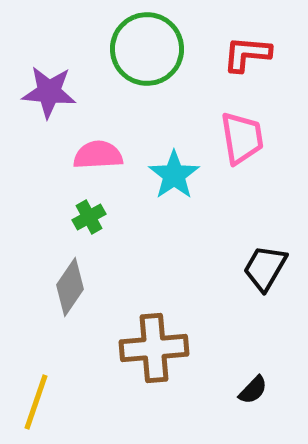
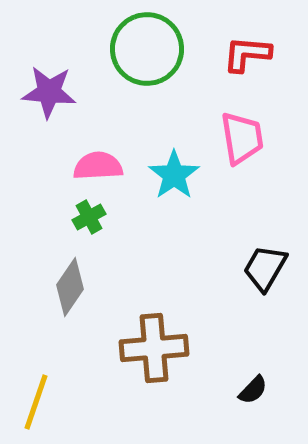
pink semicircle: moved 11 px down
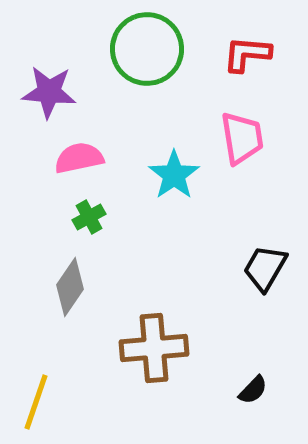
pink semicircle: moved 19 px left, 8 px up; rotated 9 degrees counterclockwise
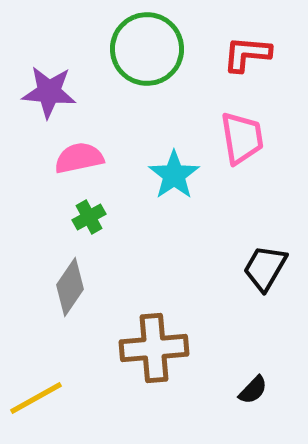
yellow line: moved 4 px up; rotated 42 degrees clockwise
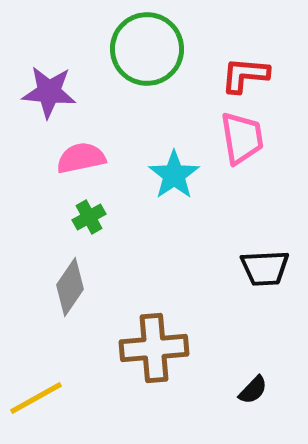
red L-shape: moved 2 px left, 21 px down
pink semicircle: moved 2 px right
black trapezoid: rotated 123 degrees counterclockwise
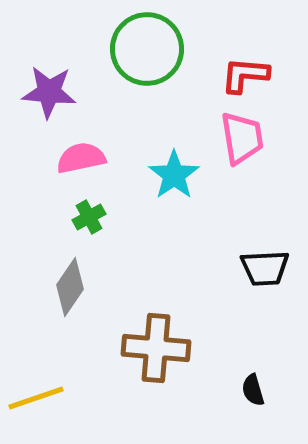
brown cross: moved 2 px right; rotated 10 degrees clockwise
black semicircle: rotated 120 degrees clockwise
yellow line: rotated 10 degrees clockwise
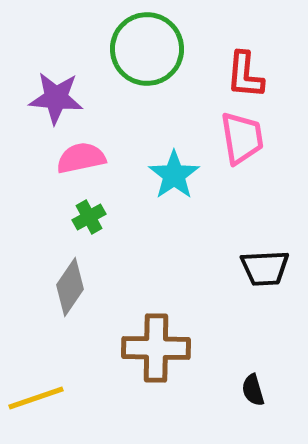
red L-shape: rotated 90 degrees counterclockwise
purple star: moved 7 px right, 6 px down
brown cross: rotated 4 degrees counterclockwise
